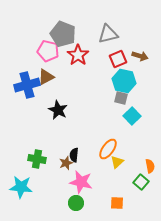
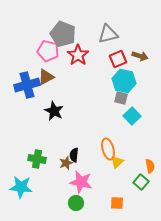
black star: moved 4 px left, 1 px down
orange ellipse: rotated 50 degrees counterclockwise
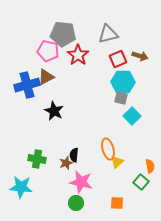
gray pentagon: rotated 15 degrees counterclockwise
cyan hexagon: moved 1 px left, 1 px down; rotated 10 degrees counterclockwise
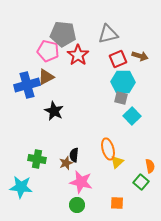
green circle: moved 1 px right, 2 px down
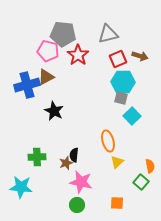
orange ellipse: moved 8 px up
green cross: moved 2 px up; rotated 12 degrees counterclockwise
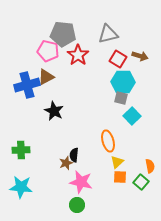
red square: rotated 36 degrees counterclockwise
green cross: moved 16 px left, 7 px up
orange square: moved 3 px right, 26 px up
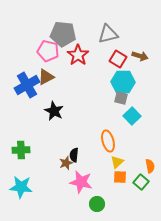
blue cross: rotated 15 degrees counterclockwise
green circle: moved 20 px right, 1 px up
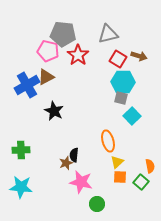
brown arrow: moved 1 px left
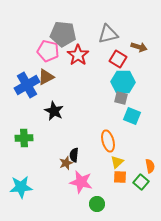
brown arrow: moved 9 px up
cyan square: rotated 24 degrees counterclockwise
green cross: moved 3 px right, 12 px up
cyan star: rotated 10 degrees counterclockwise
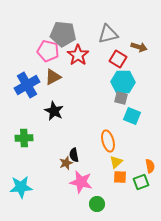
brown triangle: moved 7 px right
black semicircle: rotated 16 degrees counterclockwise
yellow triangle: moved 1 px left
green square: rotated 28 degrees clockwise
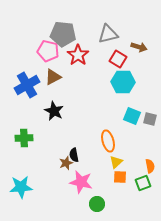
gray square: moved 29 px right, 21 px down
green square: moved 2 px right, 1 px down
